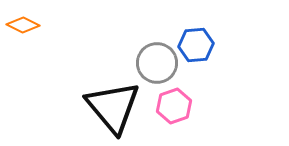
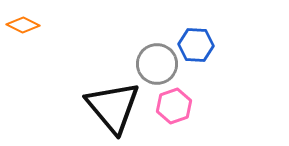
blue hexagon: rotated 8 degrees clockwise
gray circle: moved 1 px down
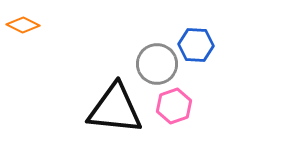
black triangle: moved 2 px right, 2 px down; rotated 44 degrees counterclockwise
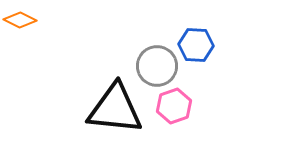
orange diamond: moved 3 px left, 5 px up
gray circle: moved 2 px down
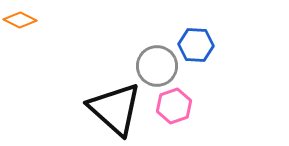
black triangle: rotated 36 degrees clockwise
